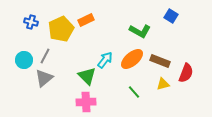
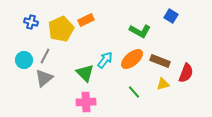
green triangle: moved 2 px left, 3 px up
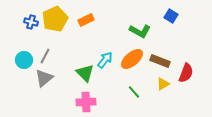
yellow pentagon: moved 6 px left, 10 px up
yellow triangle: rotated 16 degrees counterclockwise
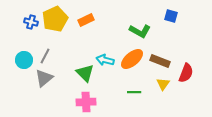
blue square: rotated 16 degrees counterclockwise
cyan arrow: rotated 114 degrees counterclockwise
yellow triangle: rotated 24 degrees counterclockwise
green line: rotated 48 degrees counterclockwise
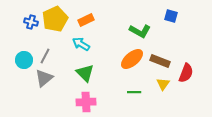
cyan arrow: moved 24 px left, 16 px up; rotated 18 degrees clockwise
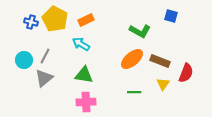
yellow pentagon: rotated 20 degrees counterclockwise
green triangle: moved 1 px left, 2 px down; rotated 36 degrees counterclockwise
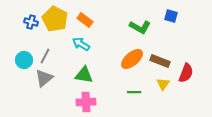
orange rectangle: moved 1 px left; rotated 63 degrees clockwise
green L-shape: moved 4 px up
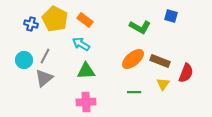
blue cross: moved 2 px down
orange ellipse: moved 1 px right
green triangle: moved 2 px right, 4 px up; rotated 12 degrees counterclockwise
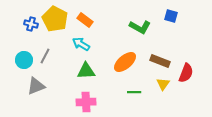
orange ellipse: moved 8 px left, 3 px down
gray triangle: moved 8 px left, 8 px down; rotated 18 degrees clockwise
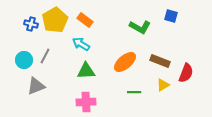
yellow pentagon: moved 1 px down; rotated 15 degrees clockwise
yellow triangle: moved 1 px down; rotated 24 degrees clockwise
